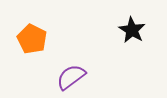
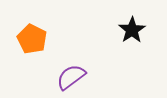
black star: rotated 8 degrees clockwise
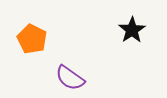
purple semicircle: moved 1 px left, 1 px down; rotated 108 degrees counterclockwise
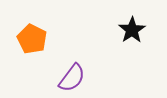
purple semicircle: moved 2 px right; rotated 88 degrees counterclockwise
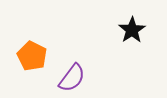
orange pentagon: moved 17 px down
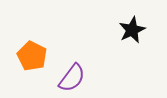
black star: rotated 8 degrees clockwise
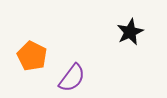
black star: moved 2 px left, 2 px down
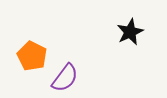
purple semicircle: moved 7 px left
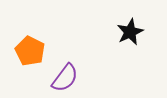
orange pentagon: moved 2 px left, 5 px up
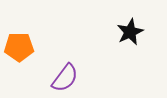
orange pentagon: moved 11 px left, 4 px up; rotated 28 degrees counterclockwise
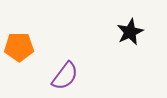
purple semicircle: moved 2 px up
